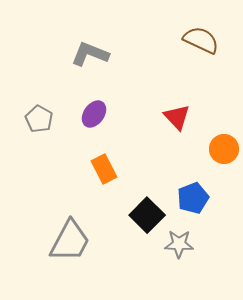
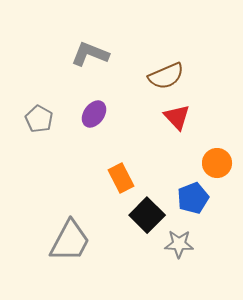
brown semicircle: moved 35 px left, 36 px down; rotated 132 degrees clockwise
orange circle: moved 7 px left, 14 px down
orange rectangle: moved 17 px right, 9 px down
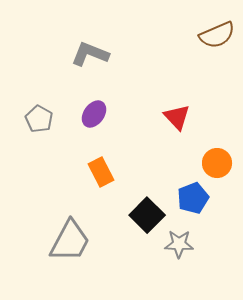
brown semicircle: moved 51 px right, 41 px up
orange rectangle: moved 20 px left, 6 px up
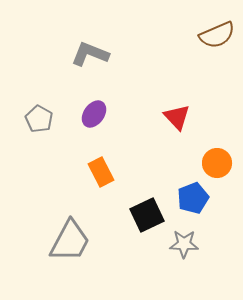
black square: rotated 20 degrees clockwise
gray star: moved 5 px right
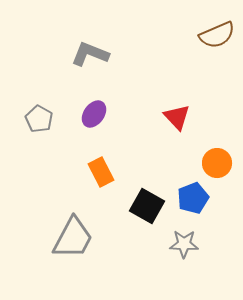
black square: moved 9 px up; rotated 36 degrees counterclockwise
gray trapezoid: moved 3 px right, 3 px up
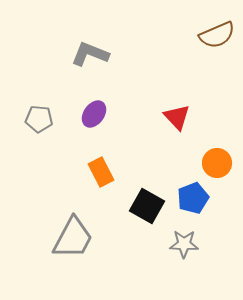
gray pentagon: rotated 24 degrees counterclockwise
